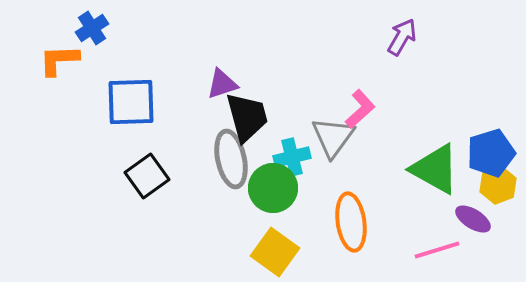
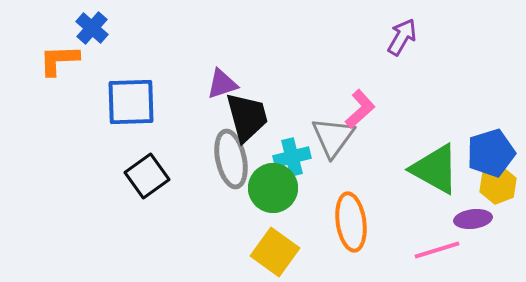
blue cross: rotated 16 degrees counterclockwise
purple ellipse: rotated 39 degrees counterclockwise
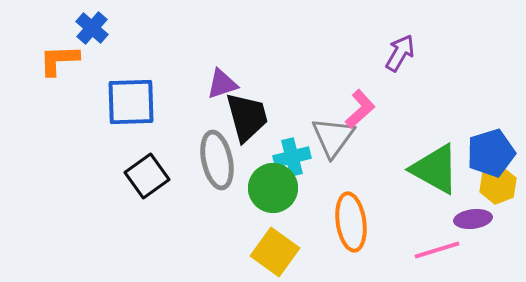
purple arrow: moved 2 px left, 16 px down
gray ellipse: moved 14 px left, 1 px down
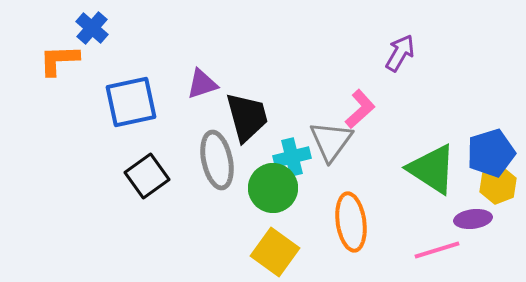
purple triangle: moved 20 px left
blue square: rotated 10 degrees counterclockwise
gray triangle: moved 2 px left, 4 px down
green triangle: moved 3 px left; rotated 4 degrees clockwise
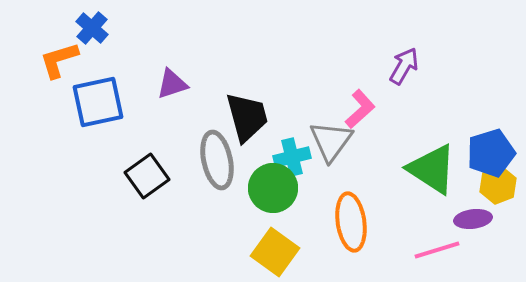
purple arrow: moved 4 px right, 13 px down
orange L-shape: rotated 15 degrees counterclockwise
purple triangle: moved 30 px left
blue square: moved 33 px left
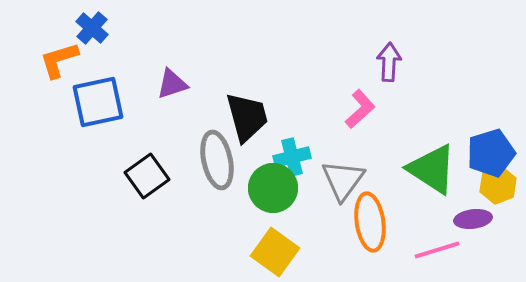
purple arrow: moved 15 px left, 4 px up; rotated 27 degrees counterclockwise
gray triangle: moved 12 px right, 39 px down
orange ellipse: moved 19 px right
